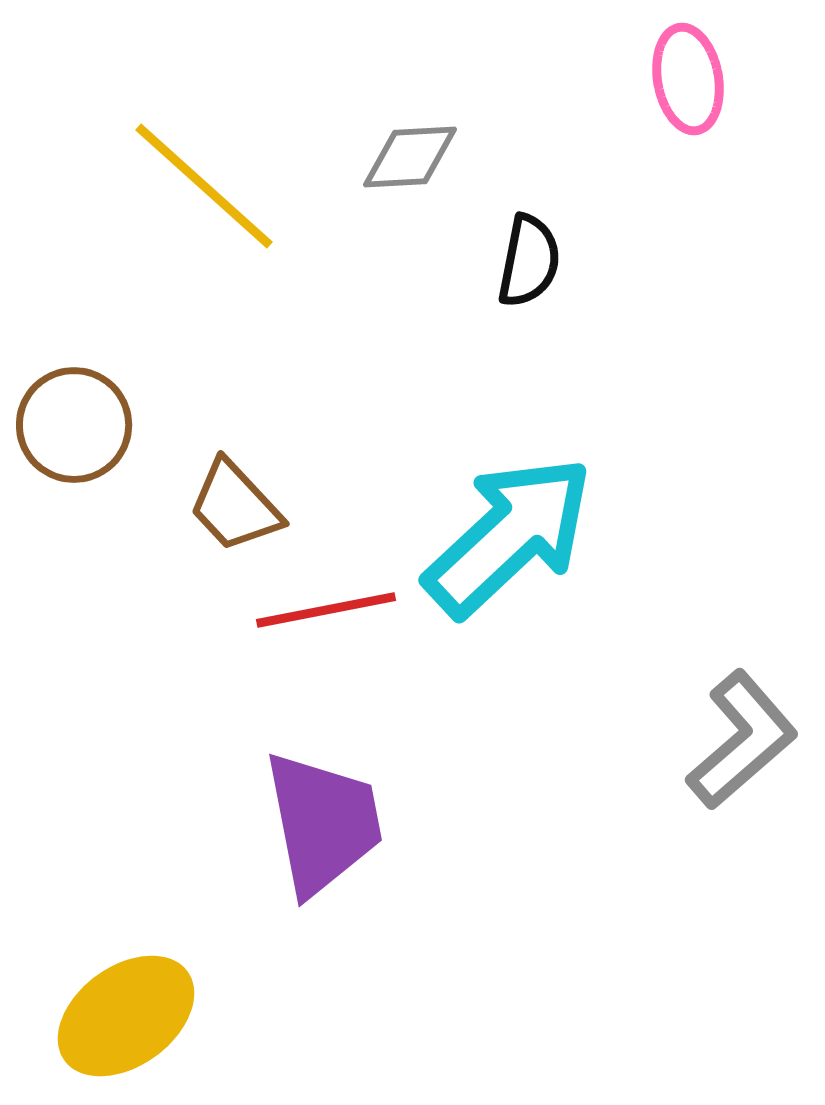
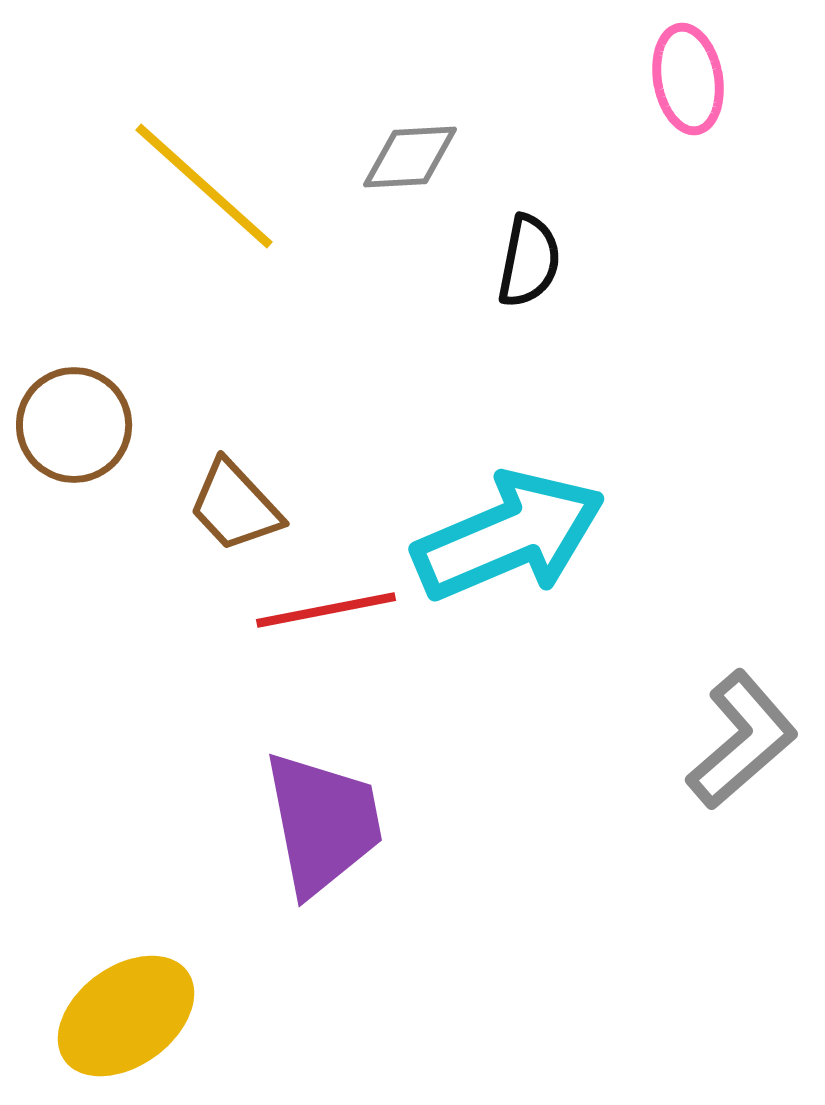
cyan arrow: rotated 20 degrees clockwise
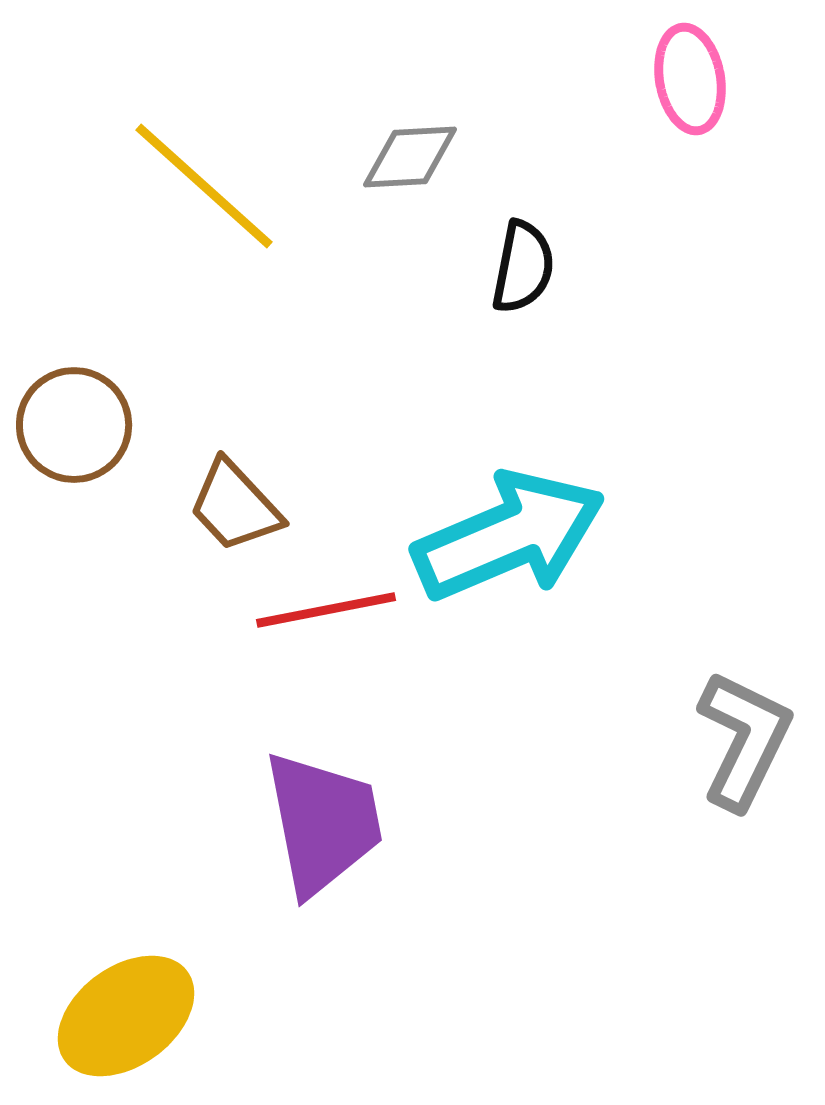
pink ellipse: moved 2 px right
black semicircle: moved 6 px left, 6 px down
gray L-shape: moved 2 px right; rotated 23 degrees counterclockwise
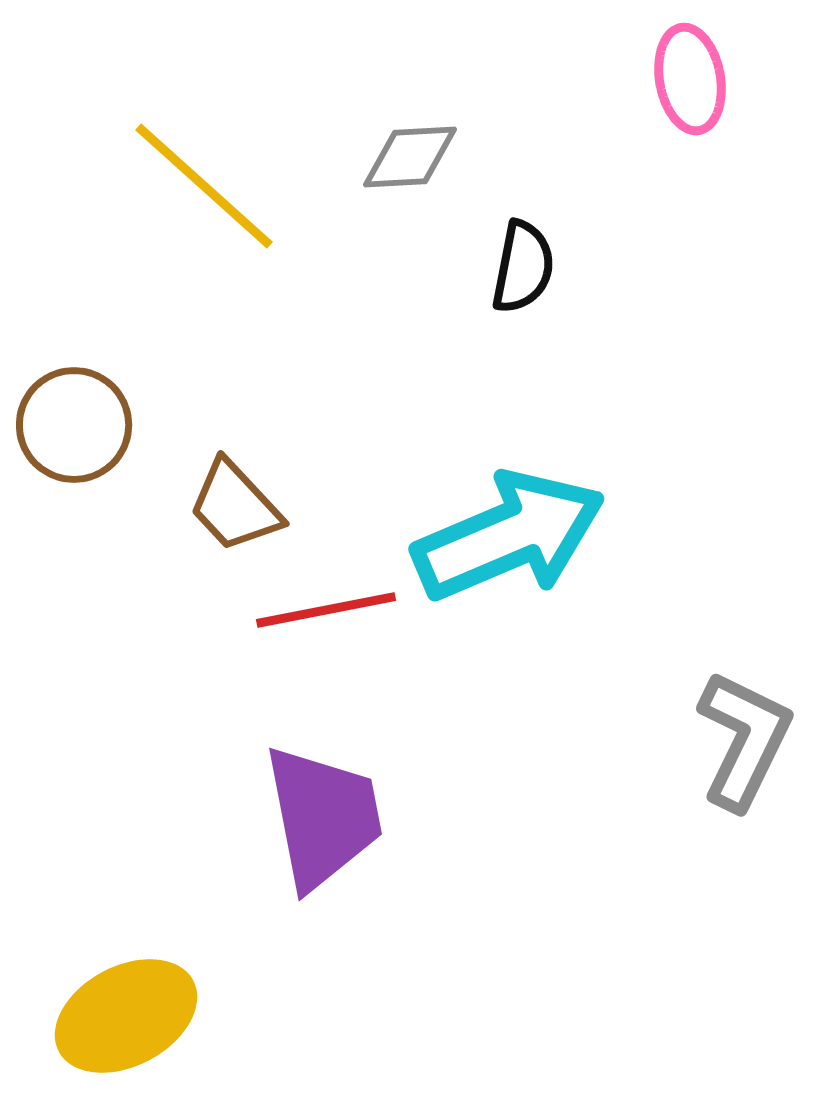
purple trapezoid: moved 6 px up
yellow ellipse: rotated 8 degrees clockwise
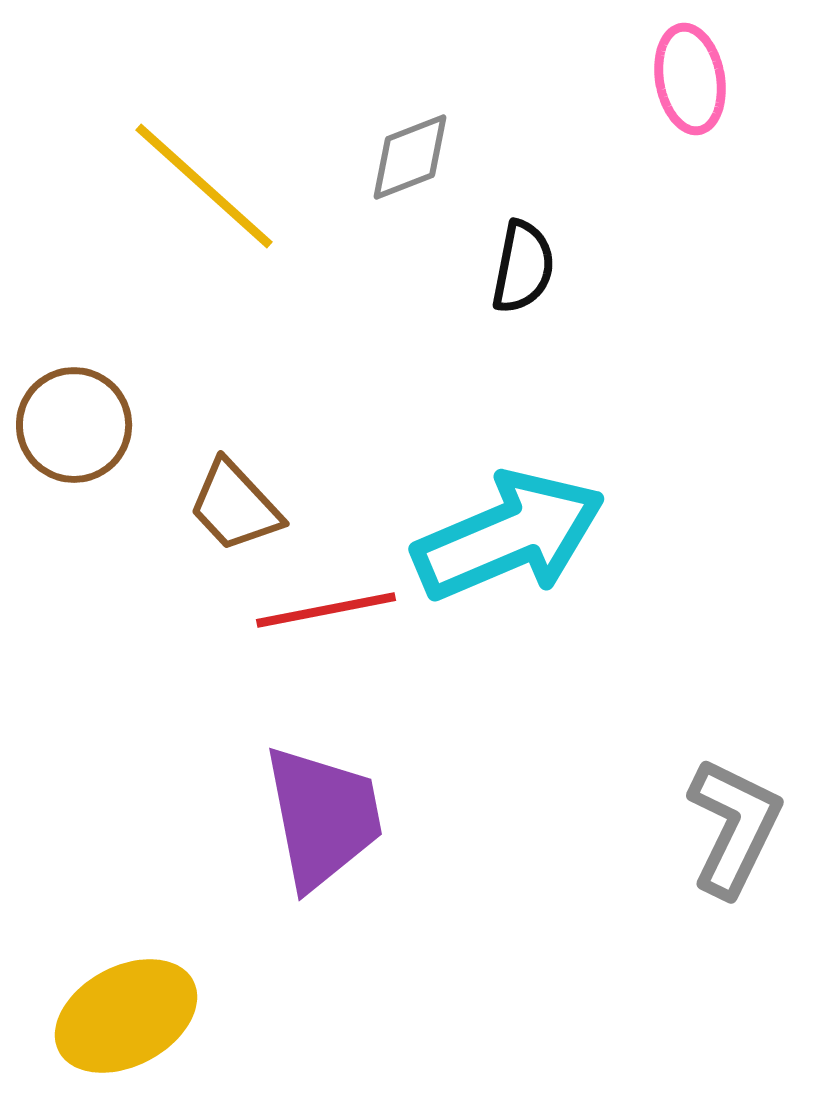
gray diamond: rotated 18 degrees counterclockwise
gray L-shape: moved 10 px left, 87 px down
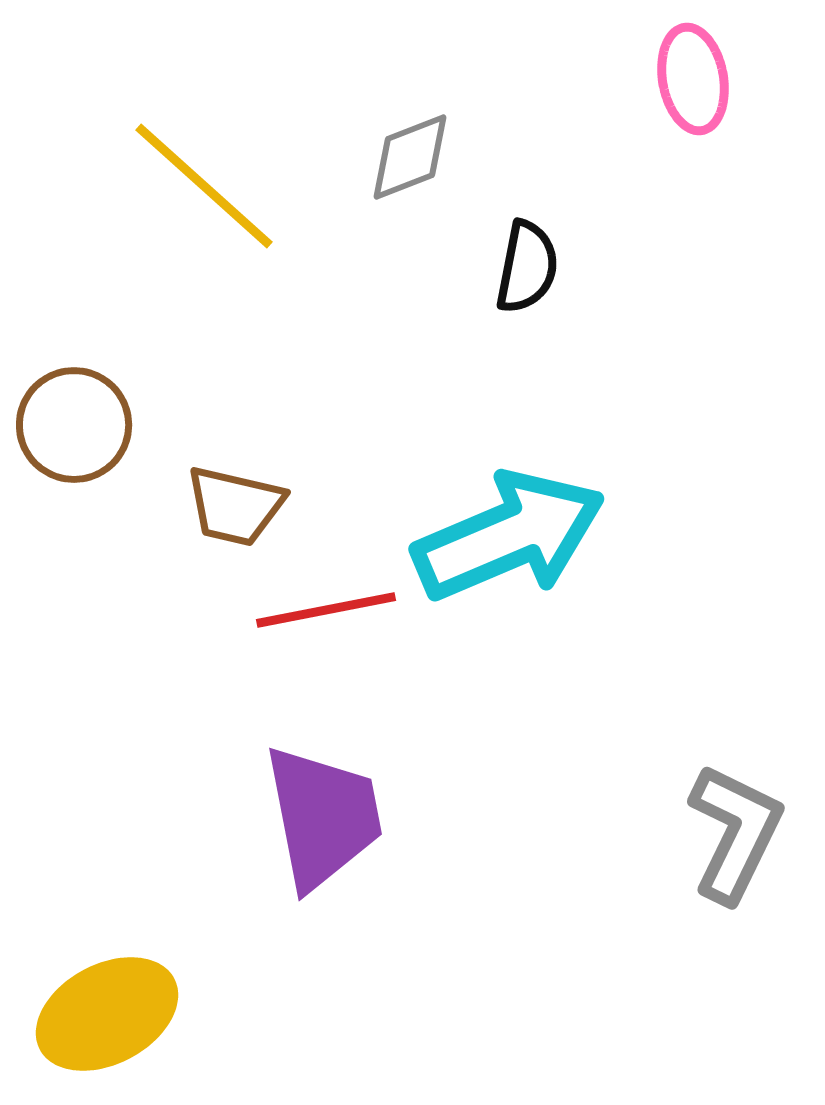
pink ellipse: moved 3 px right
black semicircle: moved 4 px right
brown trapezoid: rotated 34 degrees counterclockwise
gray L-shape: moved 1 px right, 6 px down
yellow ellipse: moved 19 px left, 2 px up
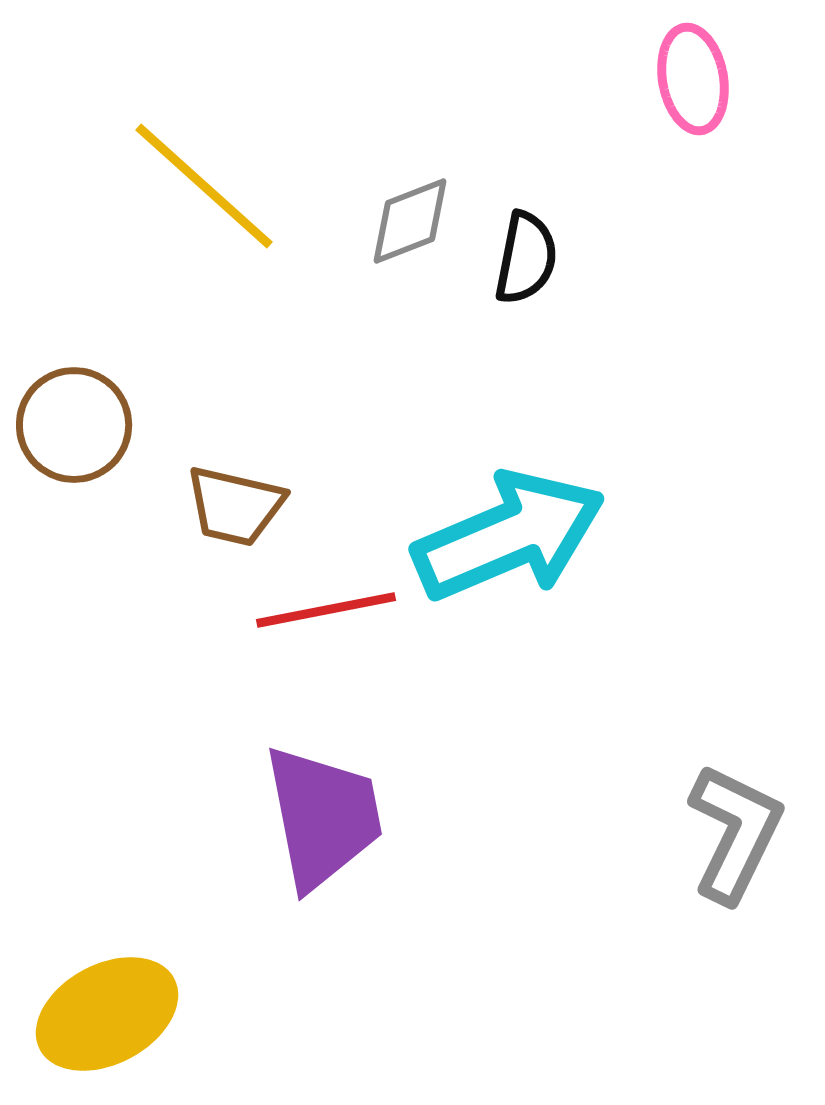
gray diamond: moved 64 px down
black semicircle: moved 1 px left, 9 px up
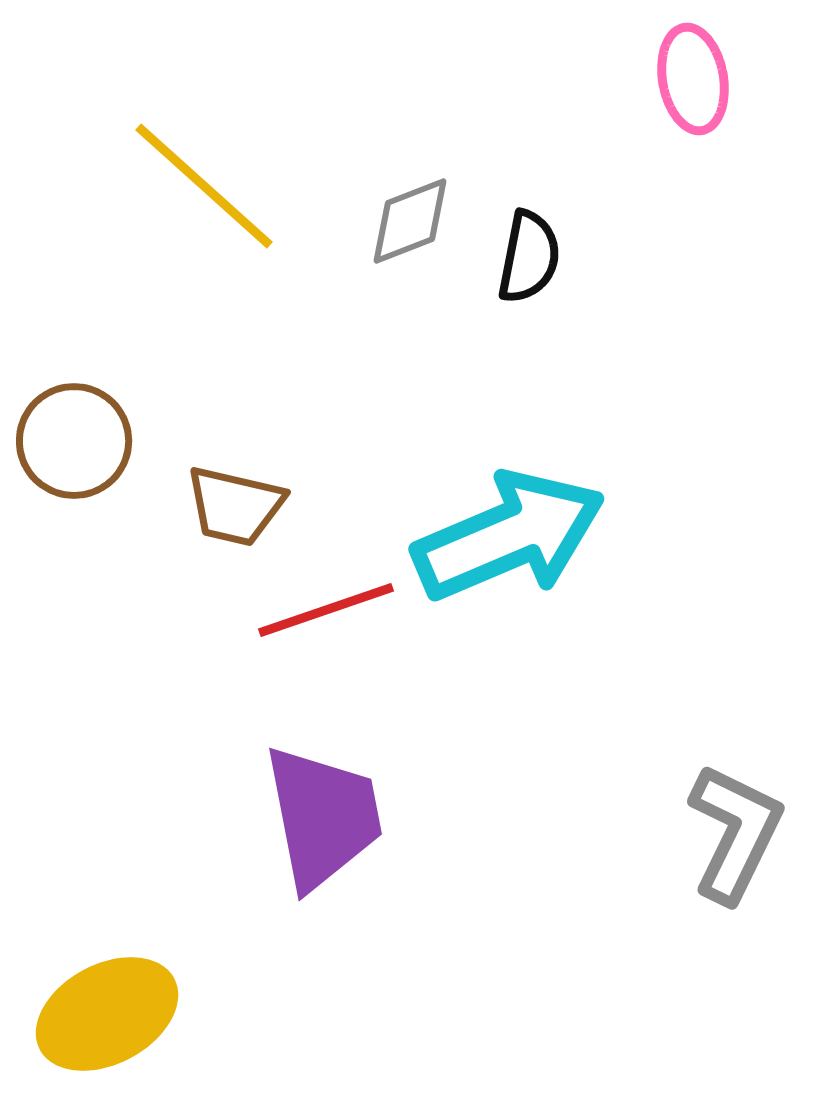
black semicircle: moved 3 px right, 1 px up
brown circle: moved 16 px down
red line: rotated 8 degrees counterclockwise
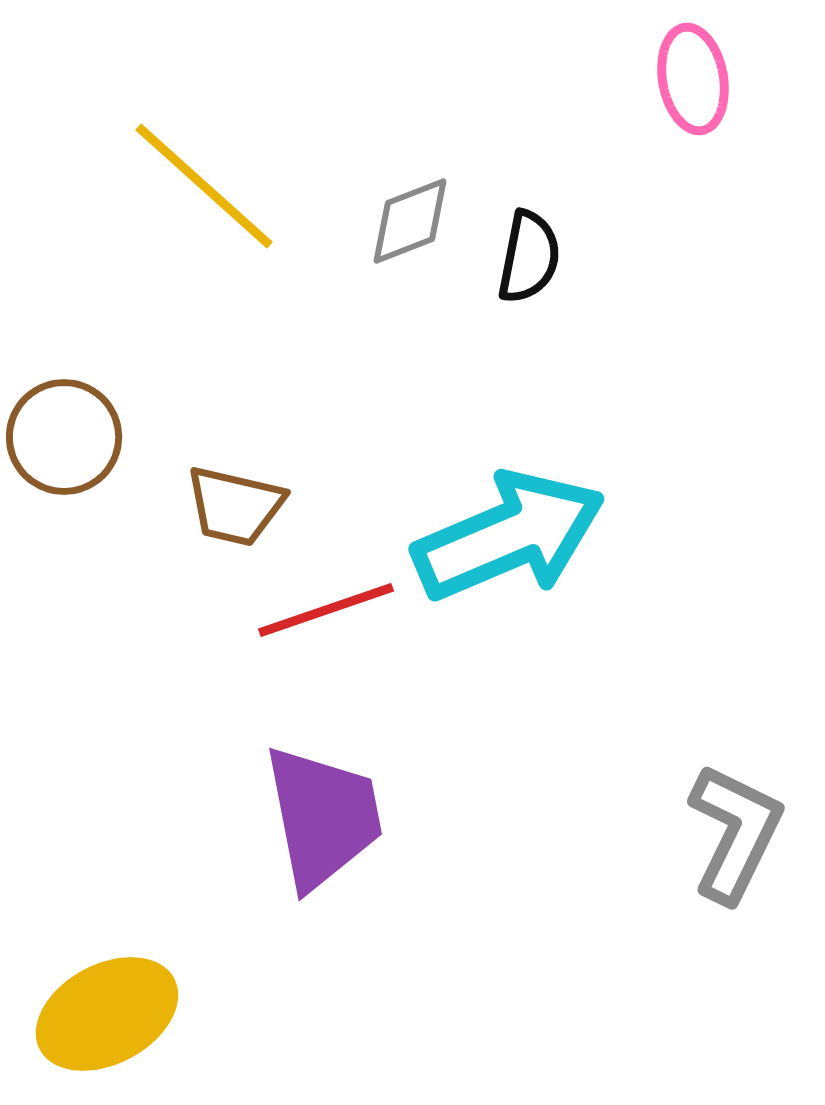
brown circle: moved 10 px left, 4 px up
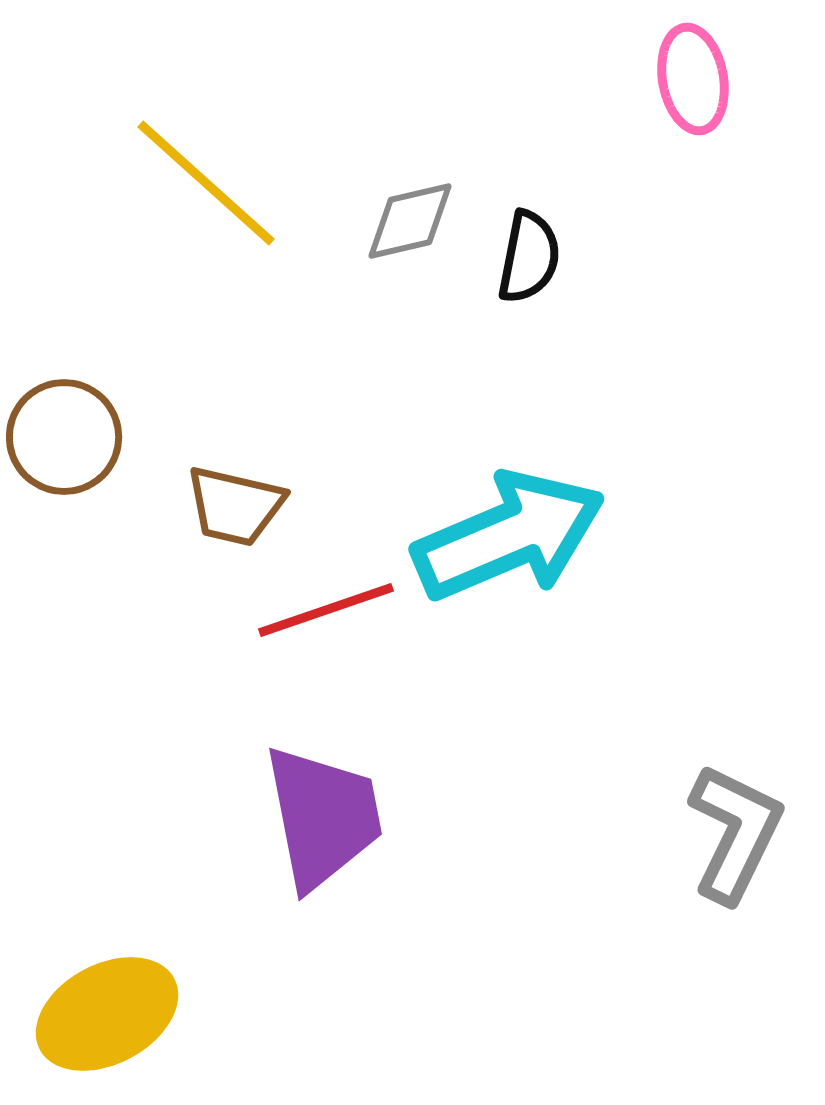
yellow line: moved 2 px right, 3 px up
gray diamond: rotated 8 degrees clockwise
